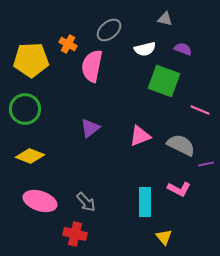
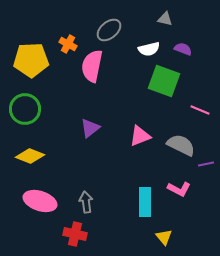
white semicircle: moved 4 px right
gray arrow: rotated 145 degrees counterclockwise
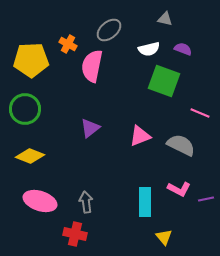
pink line: moved 3 px down
purple line: moved 35 px down
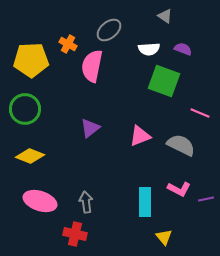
gray triangle: moved 3 px up; rotated 21 degrees clockwise
white semicircle: rotated 10 degrees clockwise
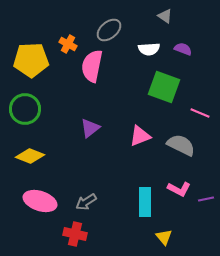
green square: moved 6 px down
gray arrow: rotated 115 degrees counterclockwise
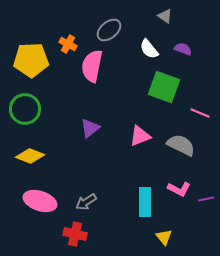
white semicircle: rotated 55 degrees clockwise
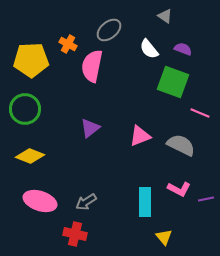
green square: moved 9 px right, 5 px up
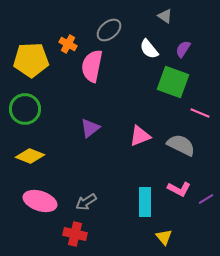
purple semicircle: rotated 78 degrees counterclockwise
purple line: rotated 21 degrees counterclockwise
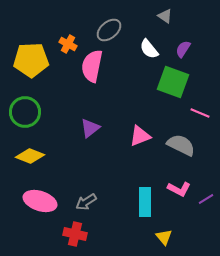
green circle: moved 3 px down
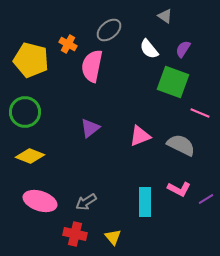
yellow pentagon: rotated 16 degrees clockwise
yellow triangle: moved 51 px left
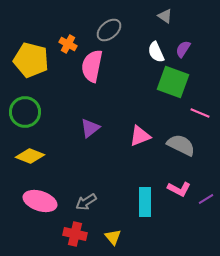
white semicircle: moved 7 px right, 3 px down; rotated 15 degrees clockwise
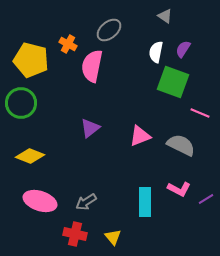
white semicircle: rotated 35 degrees clockwise
green circle: moved 4 px left, 9 px up
